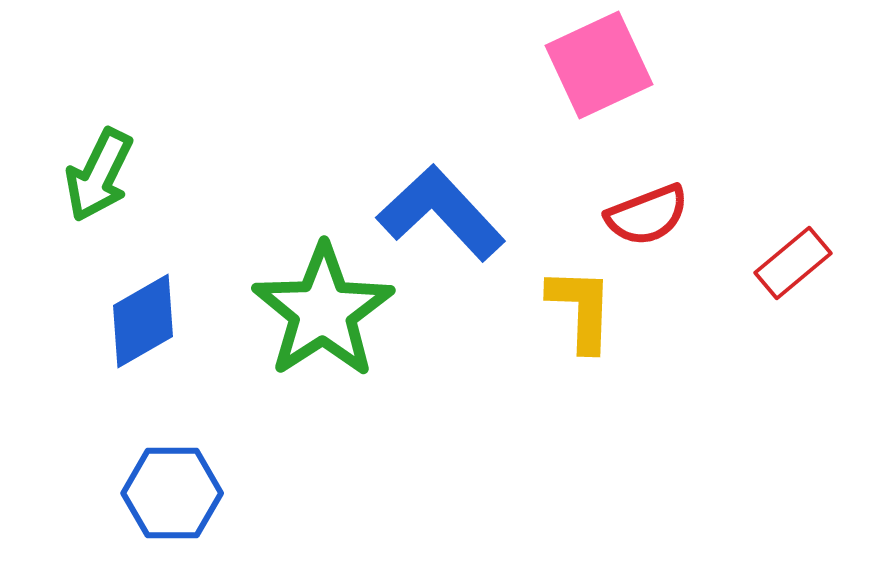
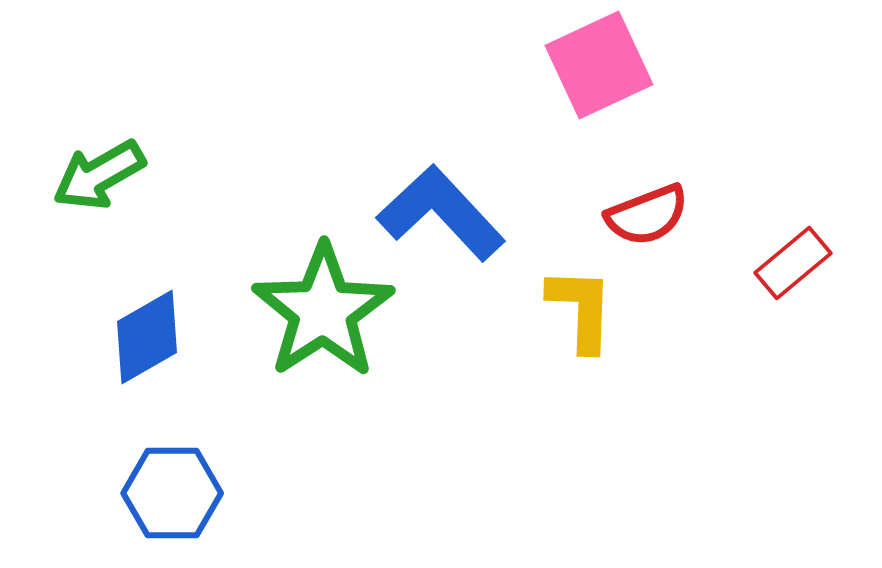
green arrow: rotated 34 degrees clockwise
blue diamond: moved 4 px right, 16 px down
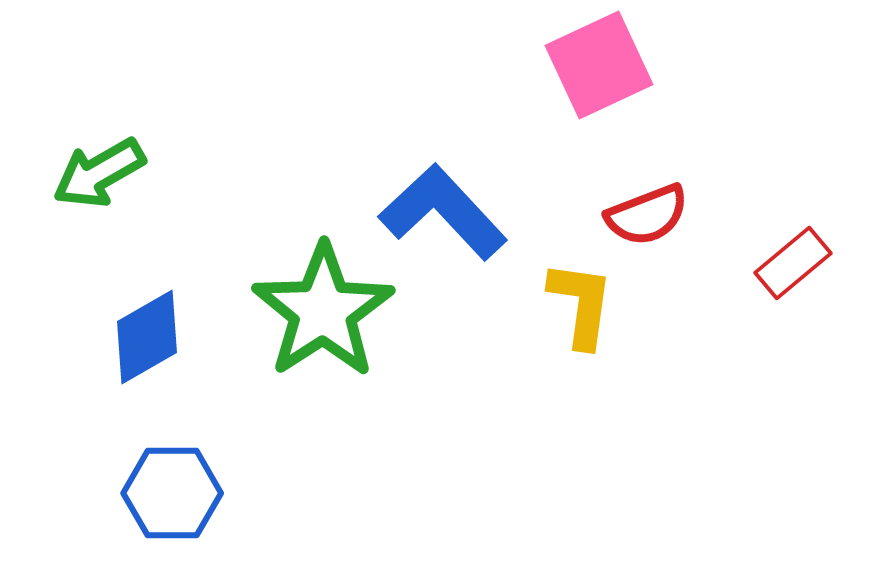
green arrow: moved 2 px up
blue L-shape: moved 2 px right, 1 px up
yellow L-shape: moved 5 px up; rotated 6 degrees clockwise
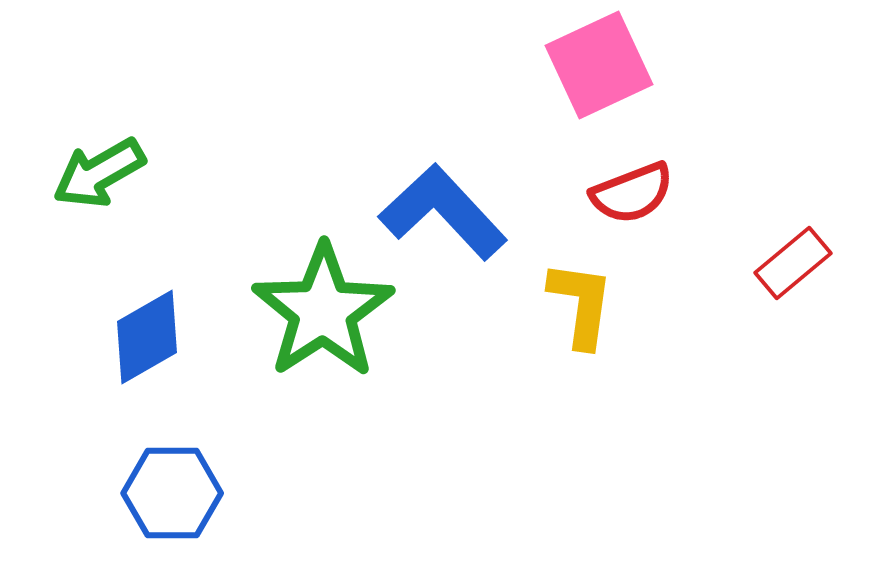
red semicircle: moved 15 px left, 22 px up
